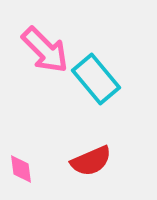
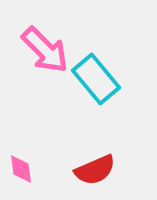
red semicircle: moved 4 px right, 9 px down
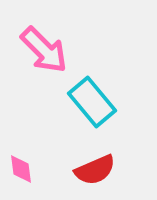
pink arrow: moved 1 px left
cyan rectangle: moved 4 px left, 23 px down
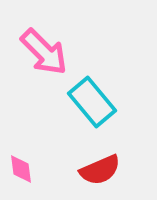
pink arrow: moved 2 px down
red semicircle: moved 5 px right
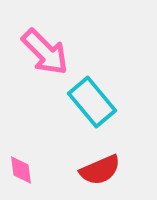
pink arrow: moved 1 px right
pink diamond: moved 1 px down
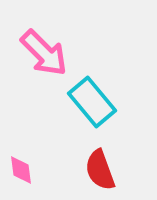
pink arrow: moved 1 px left, 1 px down
red semicircle: rotated 93 degrees clockwise
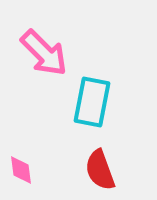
cyan rectangle: rotated 51 degrees clockwise
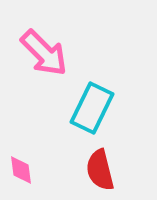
cyan rectangle: moved 6 px down; rotated 15 degrees clockwise
red semicircle: rotated 6 degrees clockwise
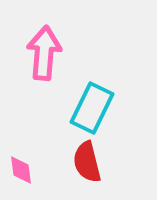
pink arrow: rotated 130 degrees counterclockwise
red semicircle: moved 13 px left, 8 px up
